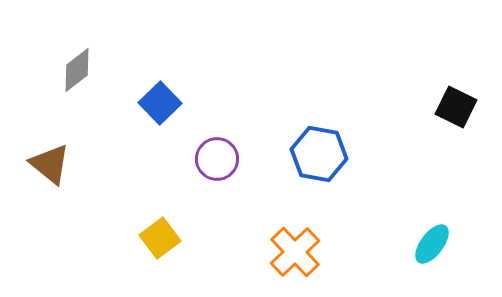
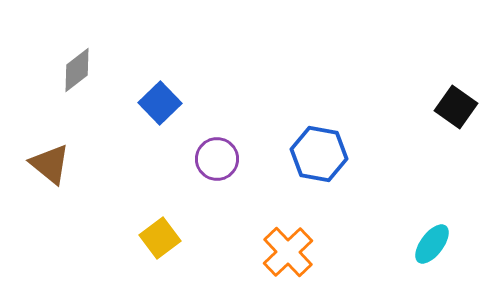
black square: rotated 9 degrees clockwise
orange cross: moved 7 px left
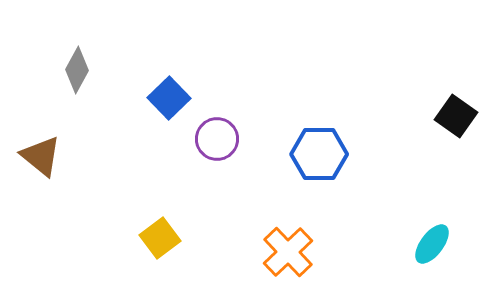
gray diamond: rotated 24 degrees counterclockwise
blue square: moved 9 px right, 5 px up
black square: moved 9 px down
blue hexagon: rotated 10 degrees counterclockwise
purple circle: moved 20 px up
brown triangle: moved 9 px left, 8 px up
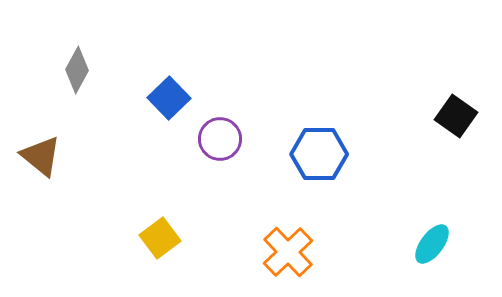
purple circle: moved 3 px right
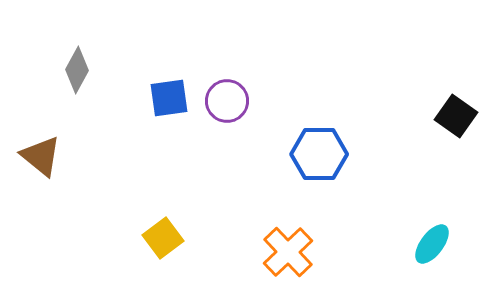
blue square: rotated 36 degrees clockwise
purple circle: moved 7 px right, 38 px up
yellow square: moved 3 px right
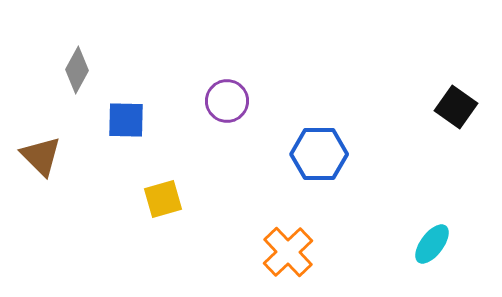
blue square: moved 43 px left, 22 px down; rotated 9 degrees clockwise
black square: moved 9 px up
brown triangle: rotated 6 degrees clockwise
yellow square: moved 39 px up; rotated 21 degrees clockwise
